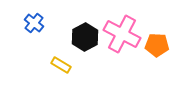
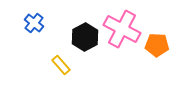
pink cross: moved 5 px up
yellow rectangle: rotated 18 degrees clockwise
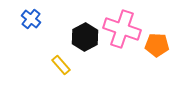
blue cross: moved 3 px left, 4 px up
pink cross: rotated 9 degrees counterclockwise
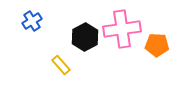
blue cross: moved 1 px right, 2 px down; rotated 18 degrees clockwise
pink cross: rotated 27 degrees counterclockwise
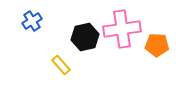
black hexagon: rotated 16 degrees clockwise
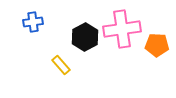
blue cross: moved 1 px right, 1 px down; rotated 24 degrees clockwise
black hexagon: rotated 16 degrees counterclockwise
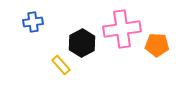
black hexagon: moved 3 px left, 6 px down
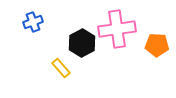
blue cross: rotated 12 degrees counterclockwise
pink cross: moved 5 px left
yellow rectangle: moved 3 px down
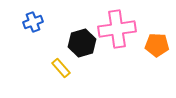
black hexagon: rotated 12 degrees clockwise
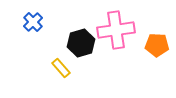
blue cross: rotated 24 degrees counterclockwise
pink cross: moved 1 px left, 1 px down
black hexagon: moved 1 px left
